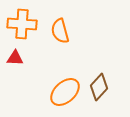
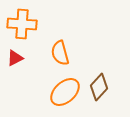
orange semicircle: moved 22 px down
red triangle: rotated 30 degrees counterclockwise
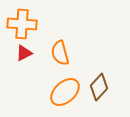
red triangle: moved 9 px right, 5 px up
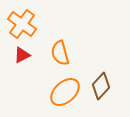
orange cross: rotated 32 degrees clockwise
red triangle: moved 2 px left, 2 px down
brown diamond: moved 2 px right, 1 px up
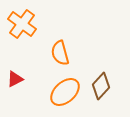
red triangle: moved 7 px left, 24 px down
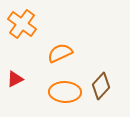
orange semicircle: rotated 80 degrees clockwise
orange ellipse: rotated 44 degrees clockwise
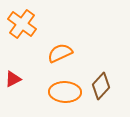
red triangle: moved 2 px left
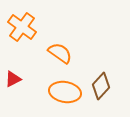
orange cross: moved 3 px down
orange semicircle: rotated 60 degrees clockwise
orange ellipse: rotated 8 degrees clockwise
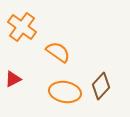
orange semicircle: moved 2 px left, 1 px up
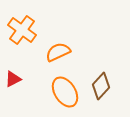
orange cross: moved 3 px down
orange semicircle: rotated 60 degrees counterclockwise
orange ellipse: rotated 48 degrees clockwise
